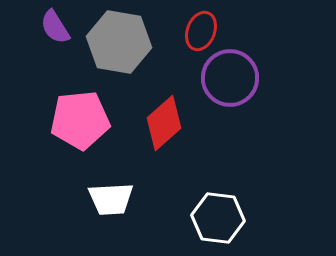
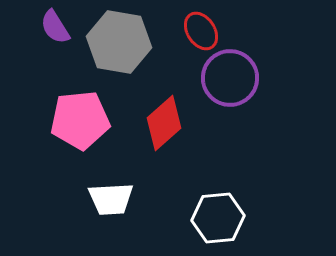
red ellipse: rotated 54 degrees counterclockwise
white hexagon: rotated 12 degrees counterclockwise
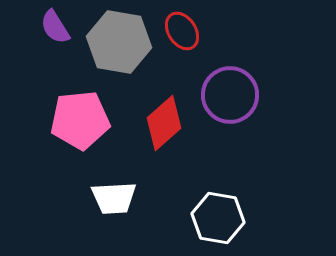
red ellipse: moved 19 px left
purple circle: moved 17 px down
white trapezoid: moved 3 px right, 1 px up
white hexagon: rotated 15 degrees clockwise
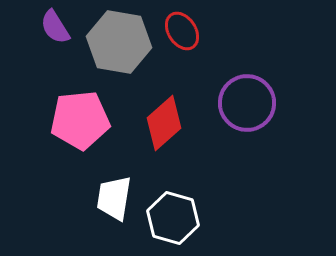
purple circle: moved 17 px right, 8 px down
white trapezoid: rotated 102 degrees clockwise
white hexagon: moved 45 px left; rotated 6 degrees clockwise
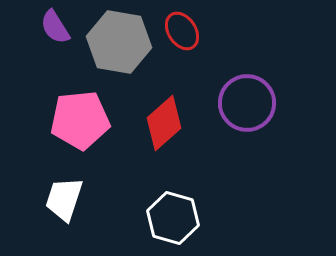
white trapezoid: moved 50 px left, 1 px down; rotated 9 degrees clockwise
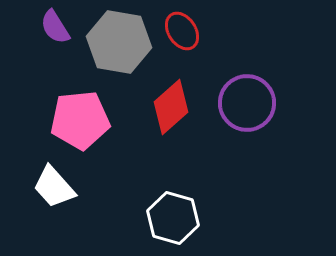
red diamond: moved 7 px right, 16 px up
white trapezoid: moved 10 px left, 12 px up; rotated 60 degrees counterclockwise
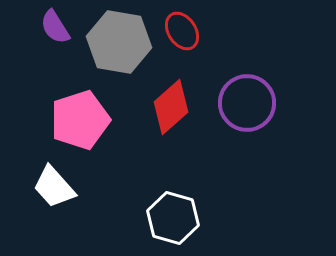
pink pentagon: rotated 12 degrees counterclockwise
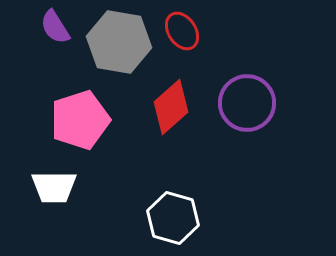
white trapezoid: rotated 48 degrees counterclockwise
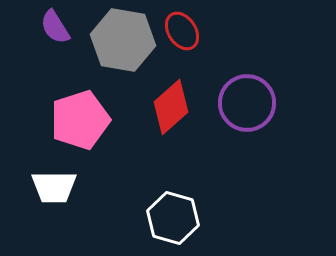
gray hexagon: moved 4 px right, 2 px up
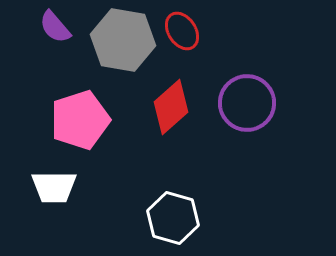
purple semicircle: rotated 9 degrees counterclockwise
